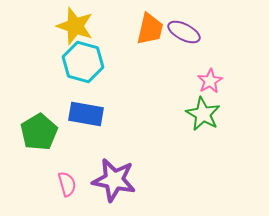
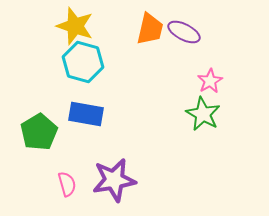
purple star: rotated 21 degrees counterclockwise
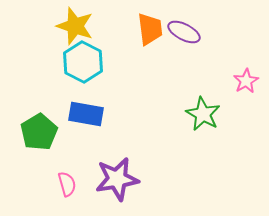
orange trapezoid: rotated 20 degrees counterclockwise
cyan hexagon: rotated 12 degrees clockwise
pink star: moved 36 px right
purple star: moved 3 px right, 1 px up
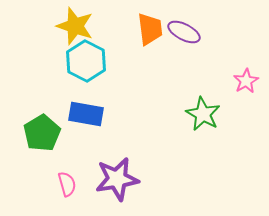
cyan hexagon: moved 3 px right, 1 px up
green pentagon: moved 3 px right, 1 px down
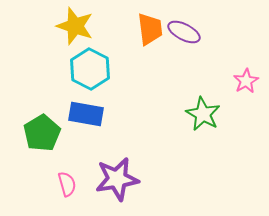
cyan hexagon: moved 4 px right, 8 px down
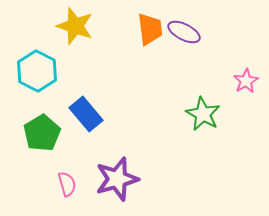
cyan hexagon: moved 53 px left, 2 px down
blue rectangle: rotated 40 degrees clockwise
purple star: rotated 6 degrees counterclockwise
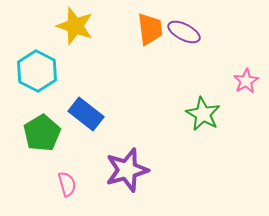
blue rectangle: rotated 12 degrees counterclockwise
purple star: moved 10 px right, 9 px up
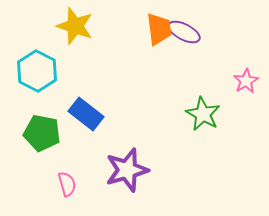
orange trapezoid: moved 9 px right
green pentagon: rotated 30 degrees counterclockwise
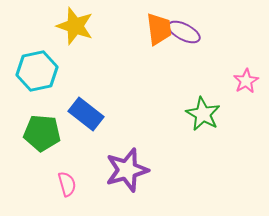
cyan hexagon: rotated 21 degrees clockwise
green pentagon: rotated 6 degrees counterclockwise
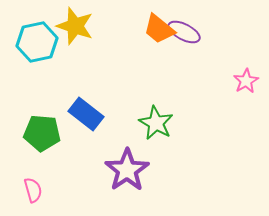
orange trapezoid: rotated 136 degrees clockwise
cyan hexagon: moved 29 px up
green star: moved 47 px left, 9 px down
purple star: rotated 18 degrees counterclockwise
pink semicircle: moved 34 px left, 6 px down
